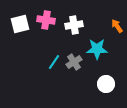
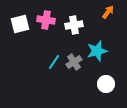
orange arrow: moved 9 px left, 14 px up; rotated 72 degrees clockwise
cyan star: moved 2 px down; rotated 15 degrees counterclockwise
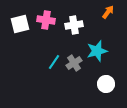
gray cross: moved 1 px down
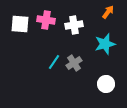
white square: rotated 18 degrees clockwise
cyan star: moved 8 px right, 7 px up
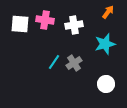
pink cross: moved 1 px left
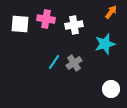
orange arrow: moved 3 px right
pink cross: moved 1 px right, 1 px up
white circle: moved 5 px right, 5 px down
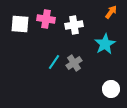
cyan star: rotated 15 degrees counterclockwise
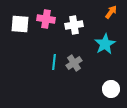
cyan line: rotated 28 degrees counterclockwise
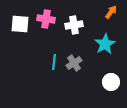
white circle: moved 7 px up
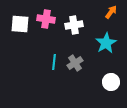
cyan star: moved 1 px right, 1 px up
gray cross: moved 1 px right
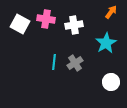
white square: rotated 24 degrees clockwise
